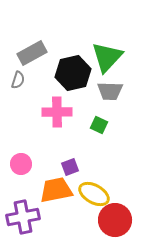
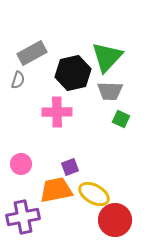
green square: moved 22 px right, 6 px up
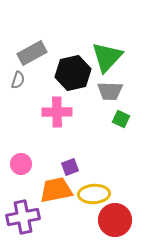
yellow ellipse: rotated 32 degrees counterclockwise
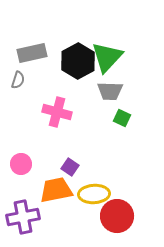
gray rectangle: rotated 16 degrees clockwise
black hexagon: moved 5 px right, 12 px up; rotated 16 degrees counterclockwise
pink cross: rotated 16 degrees clockwise
green square: moved 1 px right, 1 px up
purple square: rotated 36 degrees counterclockwise
red circle: moved 2 px right, 4 px up
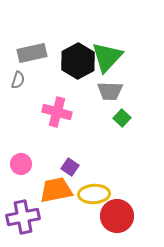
green square: rotated 18 degrees clockwise
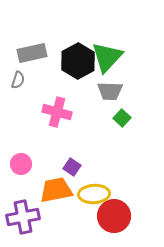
purple square: moved 2 px right
red circle: moved 3 px left
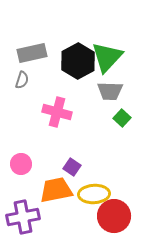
gray semicircle: moved 4 px right
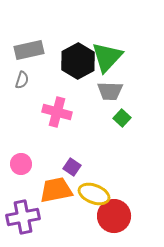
gray rectangle: moved 3 px left, 3 px up
yellow ellipse: rotated 24 degrees clockwise
